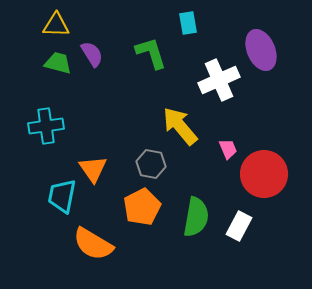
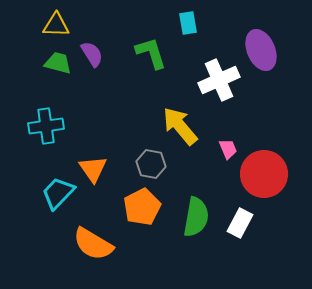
cyan trapezoid: moved 4 px left, 3 px up; rotated 33 degrees clockwise
white rectangle: moved 1 px right, 3 px up
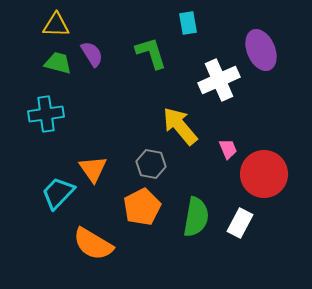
cyan cross: moved 12 px up
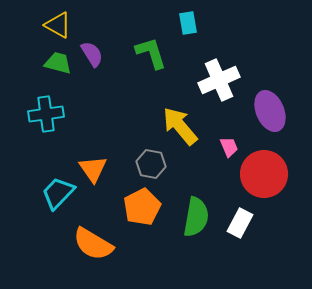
yellow triangle: moved 2 px right; rotated 28 degrees clockwise
purple ellipse: moved 9 px right, 61 px down
pink trapezoid: moved 1 px right, 2 px up
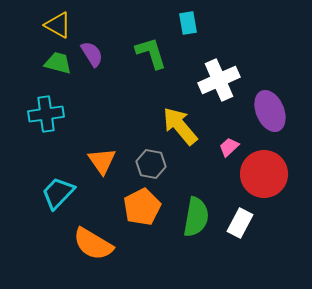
pink trapezoid: rotated 110 degrees counterclockwise
orange triangle: moved 9 px right, 8 px up
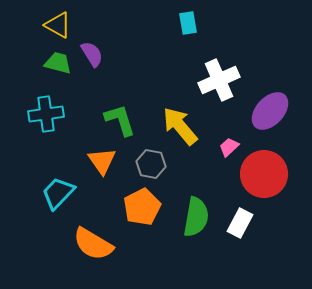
green L-shape: moved 31 px left, 67 px down
purple ellipse: rotated 66 degrees clockwise
